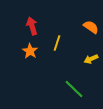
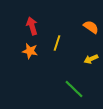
orange star: rotated 21 degrees counterclockwise
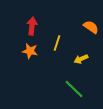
red arrow: rotated 24 degrees clockwise
yellow arrow: moved 10 px left
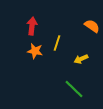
orange semicircle: moved 1 px right, 1 px up
orange star: moved 5 px right
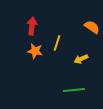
orange semicircle: moved 1 px down
green line: moved 1 px down; rotated 50 degrees counterclockwise
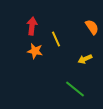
orange semicircle: rotated 21 degrees clockwise
yellow line: moved 1 px left, 4 px up; rotated 42 degrees counterclockwise
yellow arrow: moved 4 px right
green line: moved 1 px right, 1 px up; rotated 45 degrees clockwise
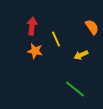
yellow arrow: moved 4 px left, 4 px up
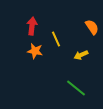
green line: moved 1 px right, 1 px up
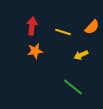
orange semicircle: rotated 77 degrees clockwise
yellow line: moved 7 px right, 7 px up; rotated 49 degrees counterclockwise
orange star: rotated 21 degrees counterclockwise
green line: moved 3 px left, 1 px up
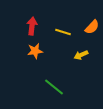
green line: moved 19 px left
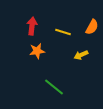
orange semicircle: rotated 14 degrees counterclockwise
orange star: moved 2 px right
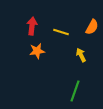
yellow line: moved 2 px left
yellow arrow: rotated 88 degrees clockwise
green line: moved 21 px right, 4 px down; rotated 70 degrees clockwise
